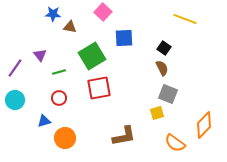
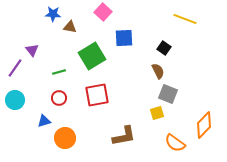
purple triangle: moved 8 px left, 5 px up
brown semicircle: moved 4 px left, 3 px down
red square: moved 2 px left, 7 px down
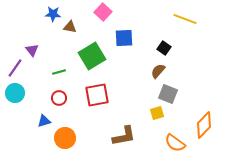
brown semicircle: rotated 112 degrees counterclockwise
cyan circle: moved 7 px up
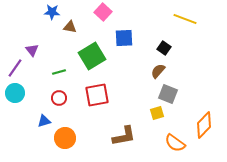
blue star: moved 1 px left, 2 px up
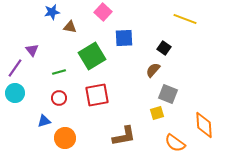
blue star: rotated 14 degrees counterclockwise
brown semicircle: moved 5 px left, 1 px up
orange diamond: rotated 48 degrees counterclockwise
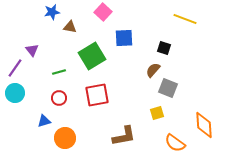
black square: rotated 16 degrees counterclockwise
gray square: moved 6 px up
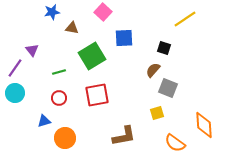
yellow line: rotated 55 degrees counterclockwise
brown triangle: moved 2 px right, 1 px down
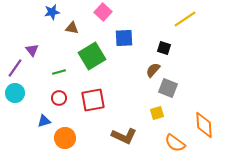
red square: moved 4 px left, 5 px down
brown L-shape: rotated 35 degrees clockwise
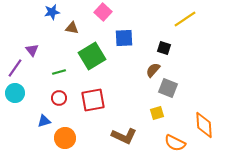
orange semicircle: rotated 10 degrees counterclockwise
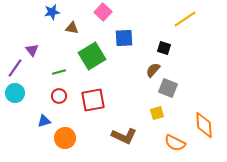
red circle: moved 2 px up
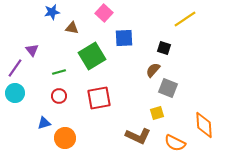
pink square: moved 1 px right, 1 px down
red square: moved 6 px right, 2 px up
blue triangle: moved 2 px down
brown L-shape: moved 14 px right
